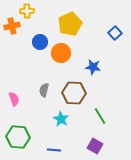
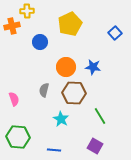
orange circle: moved 5 px right, 14 px down
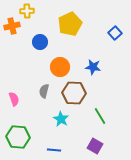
orange circle: moved 6 px left
gray semicircle: moved 1 px down
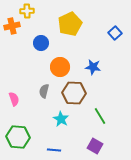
blue circle: moved 1 px right, 1 px down
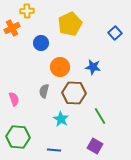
orange cross: moved 2 px down; rotated 14 degrees counterclockwise
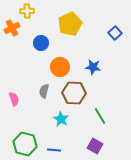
green hexagon: moved 7 px right, 7 px down; rotated 10 degrees clockwise
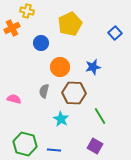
yellow cross: rotated 16 degrees clockwise
blue star: rotated 21 degrees counterclockwise
pink semicircle: rotated 56 degrees counterclockwise
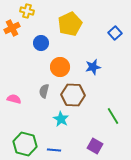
brown hexagon: moved 1 px left, 2 px down
green line: moved 13 px right
